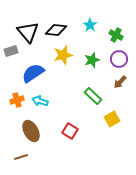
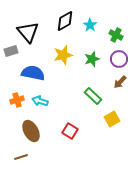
black diamond: moved 9 px right, 9 px up; rotated 35 degrees counterclockwise
green star: moved 1 px up
blue semicircle: rotated 45 degrees clockwise
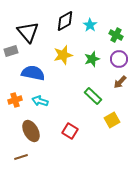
orange cross: moved 2 px left
yellow square: moved 1 px down
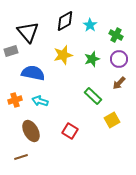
brown arrow: moved 1 px left, 1 px down
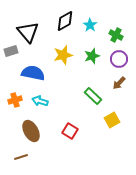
green star: moved 3 px up
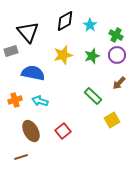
purple circle: moved 2 px left, 4 px up
red square: moved 7 px left; rotated 21 degrees clockwise
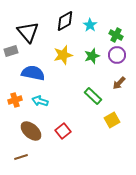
brown ellipse: rotated 20 degrees counterclockwise
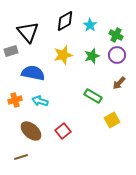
green rectangle: rotated 12 degrees counterclockwise
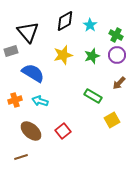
blue semicircle: rotated 20 degrees clockwise
